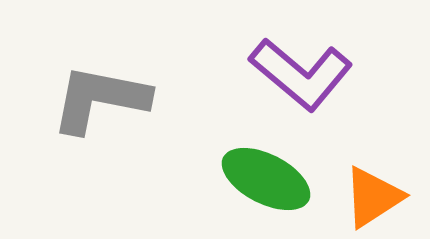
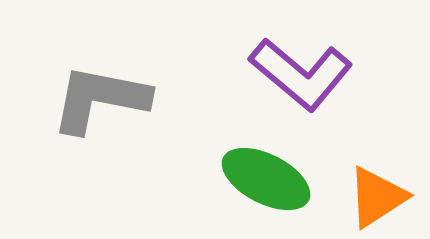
orange triangle: moved 4 px right
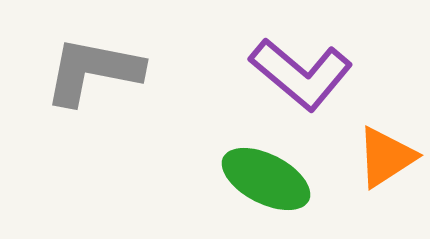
gray L-shape: moved 7 px left, 28 px up
orange triangle: moved 9 px right, 40 px up
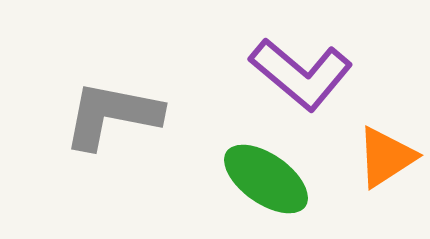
gray L-shape: moved 19 px right, 44 px down
green ellipse: rotated 8 degrees clockwise
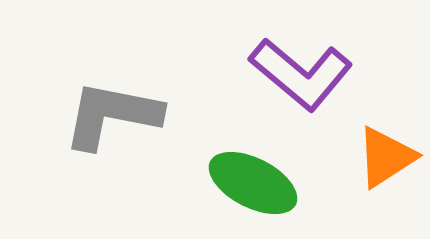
green ellipse: moved 13 px left, 4 px down; rotated 8 degrees counterclockwise
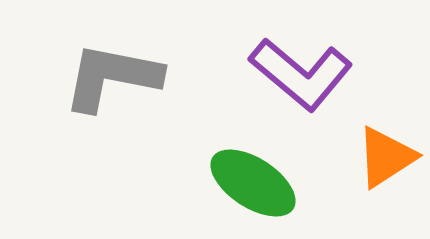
gray L-shape: moved 38 px up
green ellipse: rotated 6 degrees clockwise
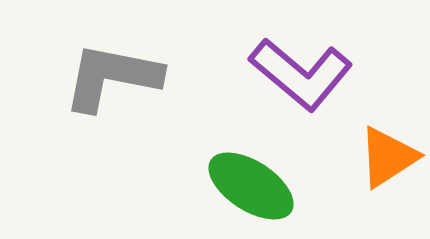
orange triangle: moved 2 px right
green ellipse: moved 2 px left, 3 px down
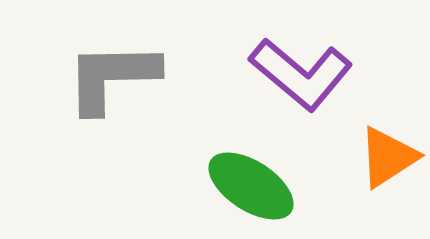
gray L-shape: rotated 12 degrees counterclockwise
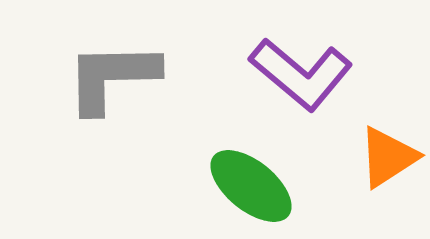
green ellipse: rotated 6 degrees clockwise
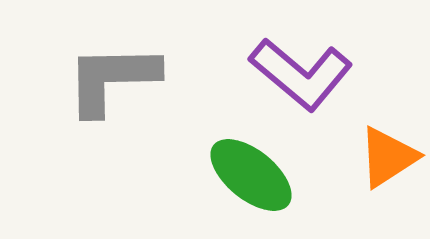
gray L-shape: moved 2 px down
green ellipse: moved 11 px up
